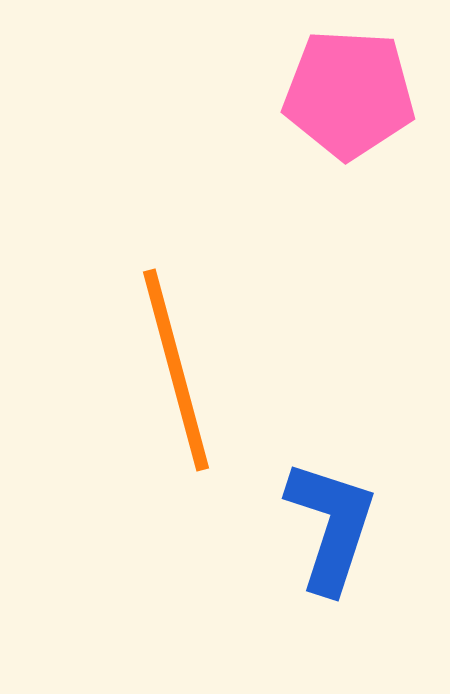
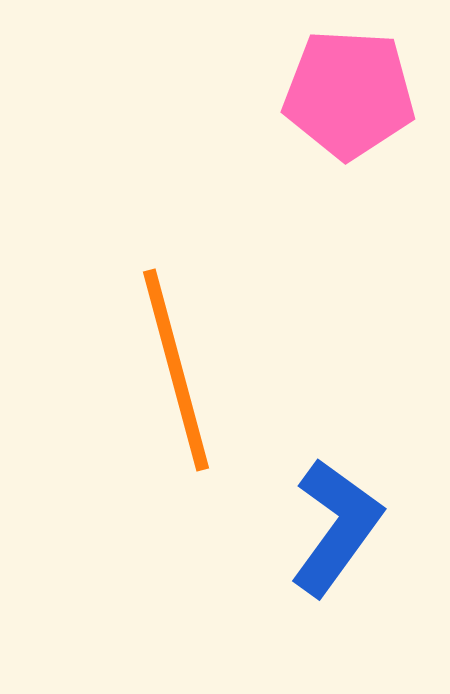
blue L-shape: moved 5 px right, 1 px down; rotated 18 degrees clockwise
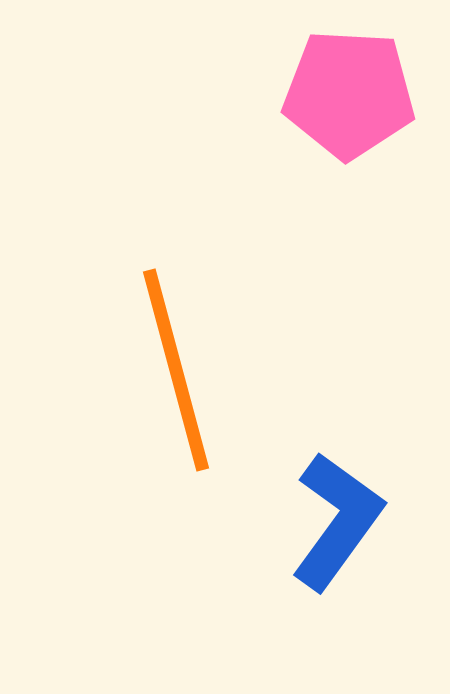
blue L-shape: moved 1 px right, 6 px up
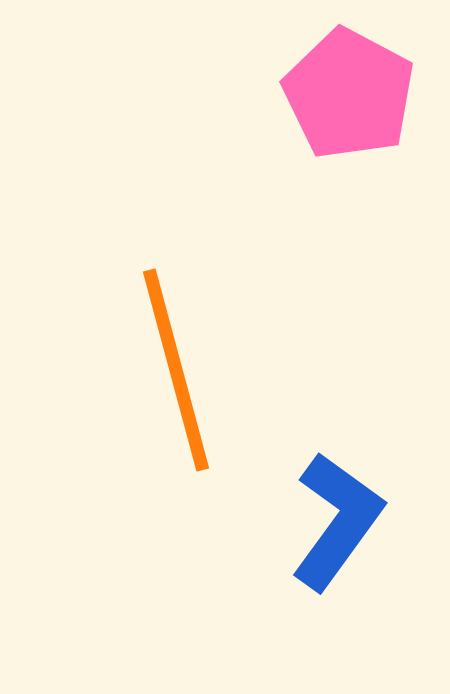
pink pentagon: rotated 25 degrees clockwise
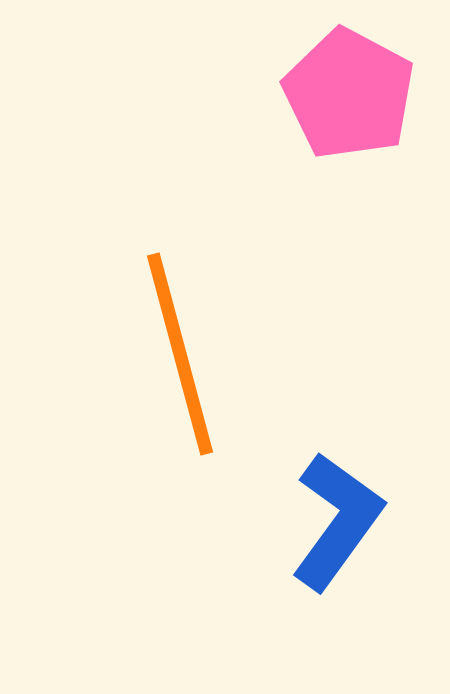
orange line: moved 4 px right, 16 px up
